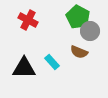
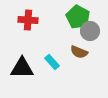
red cross: rotated 24 degrees counterclockwise
black triangle: moved 2 px left
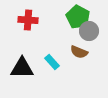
gray circle: moved 1 px left
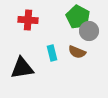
brown semicircle: moved 2 px left
cyan rectangle: moved 9 px up; rotated 28 degrees clockwise
black triangle: rotated 10 degrees counterclockwise
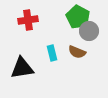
red cross: rotated 12 degrees counterclockwise
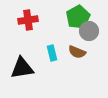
green pentagon: rotated 15 degrees clockwise
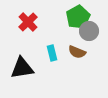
red cross: moved 2 px down; rotated 36 degrees counterclockwise
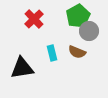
green pentagon: moved 1 px up
red cross: moved 6 px right, 3 px up
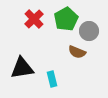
green pentagon: moved 12 px left, 3 px down
cyan rectangle: moved 26 px down
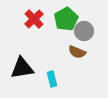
gray circle: moved 5 px left
